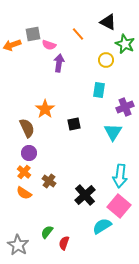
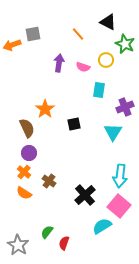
pink semicircle: moved 34 px right, 22 px down
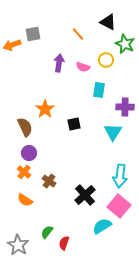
purple cross: rotated 24 degrees clockwise
brown semicircle: moved 2 px left, 1 px up
orange semicircle: moved 1 px right, 7 px down
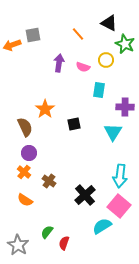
black triangle: moved 1 px right, 1 px down
gray square: moved 1 px down
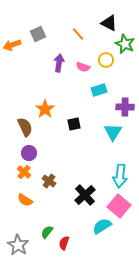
gray square: moved 5 px right, 1 px up; rotated 14 degrees counterclockwise
cyan rectangle: rotated 63 degrees clockwise
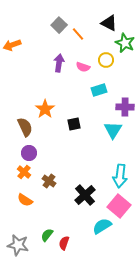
gray square: moved 21 px right, 9 px up; rotated 21 degrees counterclockwise
green star: moved 1 px up
cyan triangle: moved 2 px up
green semicircle: moved 3 px down
gray star: rotated 20 degrees counterclockwise
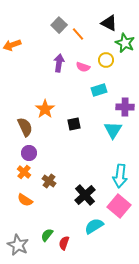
cyan semicircle: moved 8 px left
gray star: rotated 15 degrees clockwise
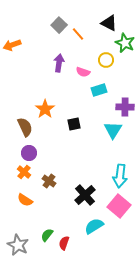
pink semicircle: moved 5 px down
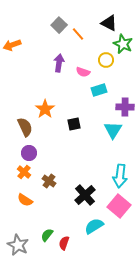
green star: moved 2 px left, 1 px down
